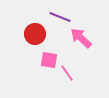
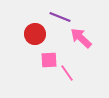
pink square: rotated 12 degrees counterclockwise
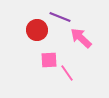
red circle: moved 2 px right, 4 px up
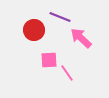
red circle: moved 3 px left
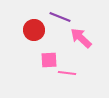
pink line: rotated 48 degrees counterclockwise
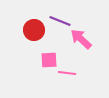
purple line: moved 4 px down
pink arrow: moved 1 px down
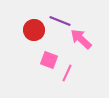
pink square: rotated 24 degrees clockwise
pink line: rotated 72 degrees counterclockwise
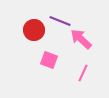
pink line: moved 16 px right
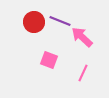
red circle: moved 8 px up
pink arrow: moved 1 px right, 2 px up
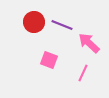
purple line: moved 2 px right, 4 px down
pink arrow: moved 7 px right, 6 px down
